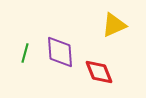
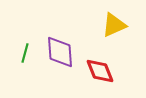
red diamond: moved 1 px right, 1 px up
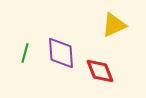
purple diamond: moved 1 px right, 1 px down
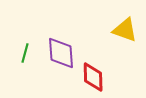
yellow triangle: moved 11 px right, 5 px down; rotated 44 degrees clockwise
red diamond: moved 7 px left, 6 px down; rotated 20 degrees clockwise
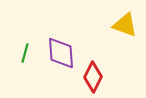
yellow triangle: moved 5 px up
red diamond: rotated 28 degrees clockwise
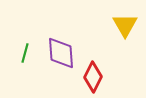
yellow triangle: rotated 40 degrees clockwise
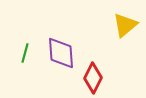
yellow triangle: rotated 20 degrees clockwise
red diamond: moved 1 px down
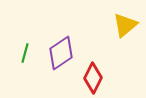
purple diamond: rotated 60 degrees clockwise
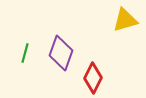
yellow triangle: moved 5 px up; rotated 24 degrees clockwise
purple diamond: rotated 36 degrees counterclockwise
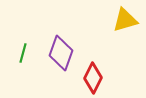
green line: moved 2 px left
